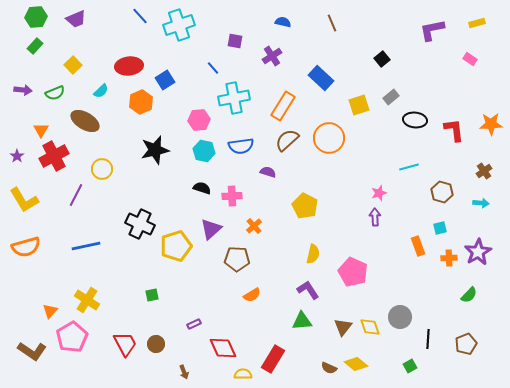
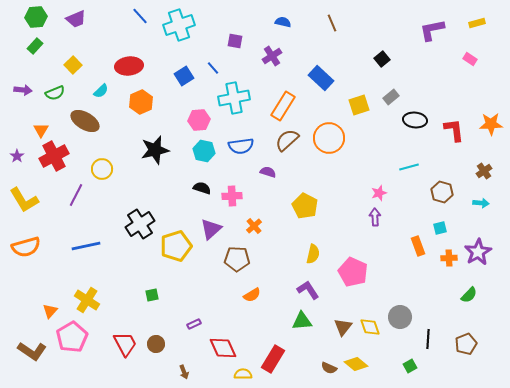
blue square at (165, 80): moved 19 px right, 4 px up
black cross at (140, 224): rotated 32 degrees clockwise
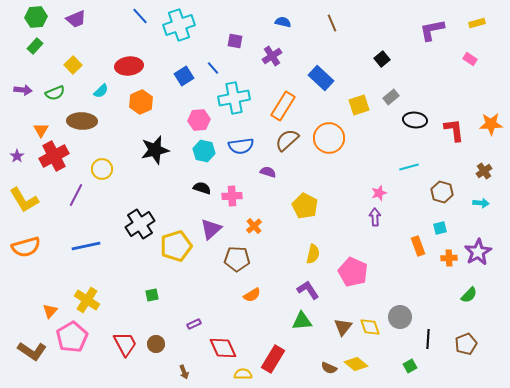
brown ellipse at (85, 121): moved 3 px left; rotated 28 degrees counterclockwise
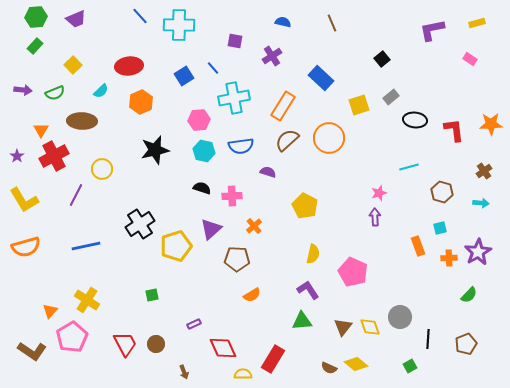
cyan cross at (179, 25): rotated 20 degrees clockwise
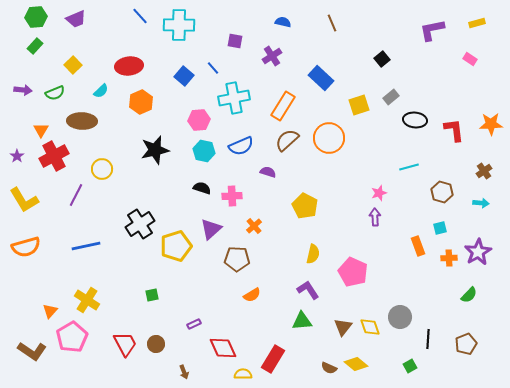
blue square at (184, 76): rotated 18 degrees counterclockwise
blue semicircle at (241, 146): rotated 15 degrees counterclockwise
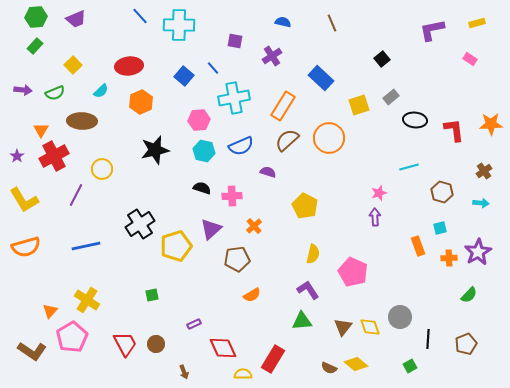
brown pentagon at (237, 259): rotated 10 degrees counterclockwise
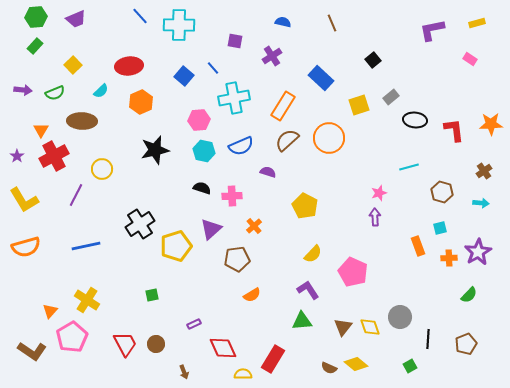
black square at (382, 59): moved 9 px left, 1 px down
yellow semicircle at (313, 254): rotated 30 degrees clockwise
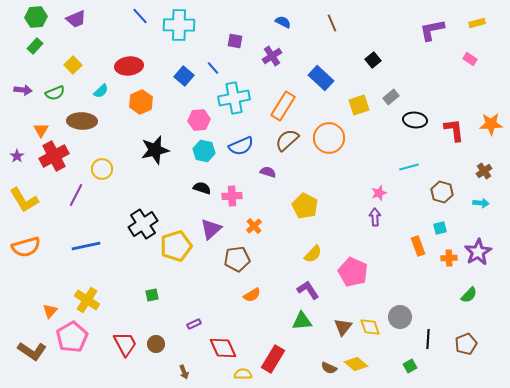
blue semicircle at (283, 22): rotated 14 degrees clockwise
black cross at (140, 224): moved 3 px right
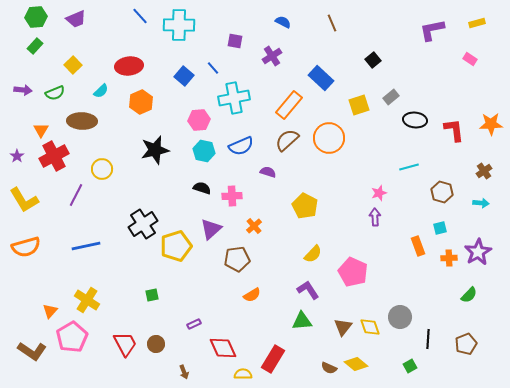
orange rectangle at (283, 106): moved 6 px right, 1 px up; rotated 8 degrees clockwise
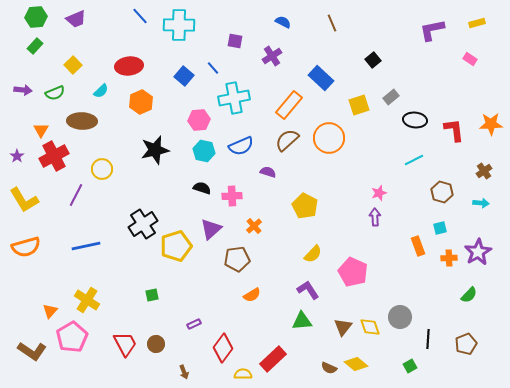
cyan line at (409, 167): moved 5 px right, 7 px up; rotated 12 degrees counterclockwise
red diamond at (223, 348): rotated 60 degrees clockwise
red rectangle at (273, 359): rotated 16 degrees clockwise
